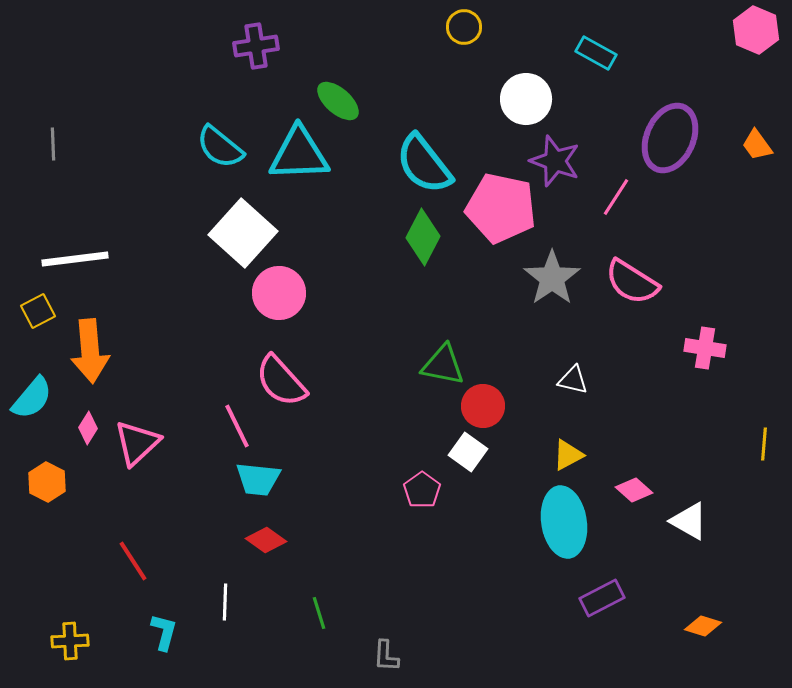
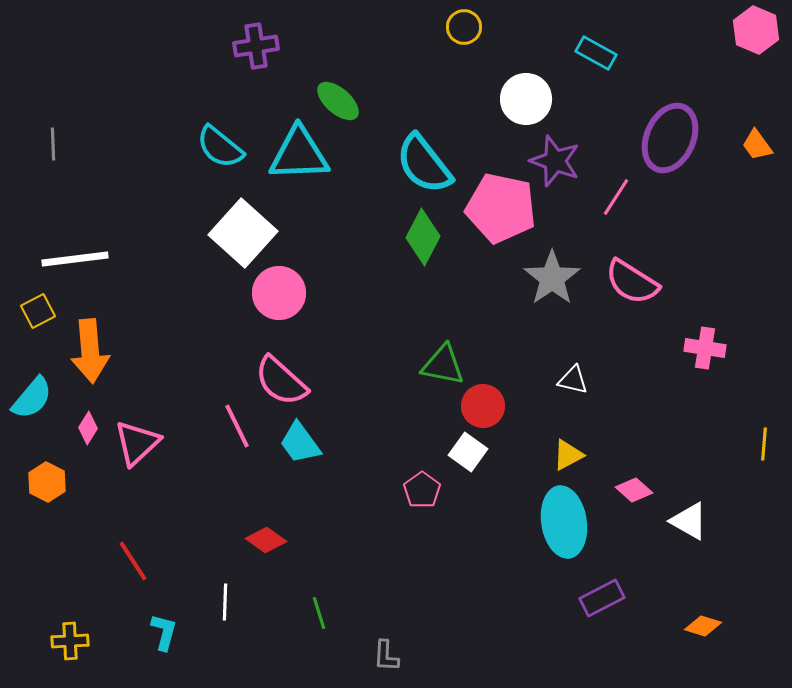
pink semicircle at (281, 381): rotated 6 degrees counterclockwise
cyan trapezoid at (258, 479): moved 42 px right, 36 px up; rotated 48 degrees clockwise
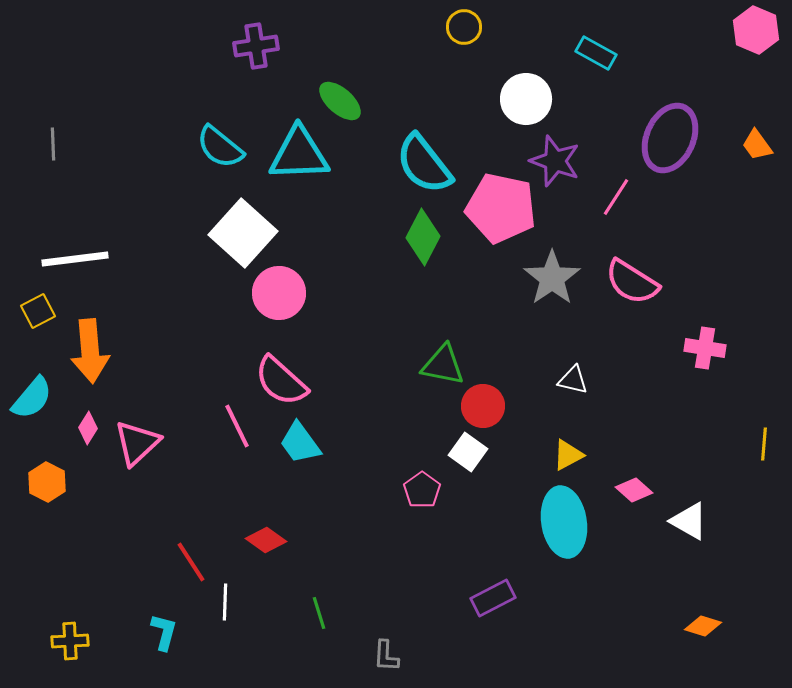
green ellipse at (338, 101): moved 2 px right
red line at (133, 561): moved 58 px right, 1 px down
purple rectangle at (602, 598): moved 109 px left
